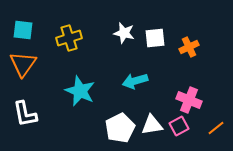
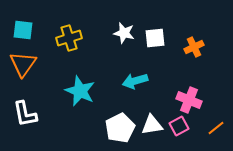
orange cross: moved 5 px right
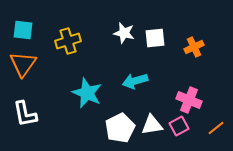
yellow cross: moved 1 px left, 3 px down
cyan star: moved 7 px right, 2 px down
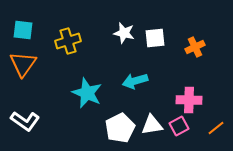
orange cross: moved 1 px right
pink cross: rotated 20 degrees counterclockwise
white L-shape: moved 7 px down; rotated 44 degrees counterclockwise
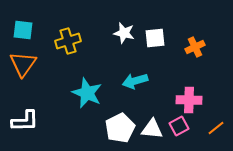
white L-shape: rotated 36 degrees counterclockwise
white triangle: moved 4 px down; rotated 15 degrees clockwise
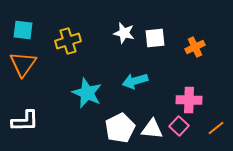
pink square: rotated 18 degrees counterclockwise
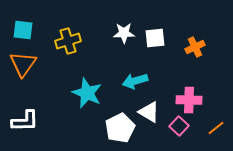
white star: rotated 15 degrees counterclockwise
white triangle: moved 3 px left, 17 px up; rotated 25 degrees clockwise
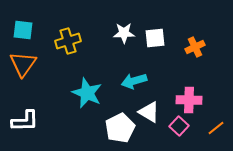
cyan arrow: moved 1 px left
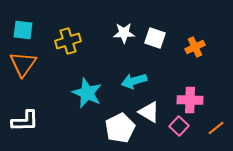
white square: rotated 25 degrees clockwise
pink cross: moved 1 px right
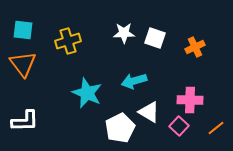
orange triangle: rotated 12 degrees counterclockwise
